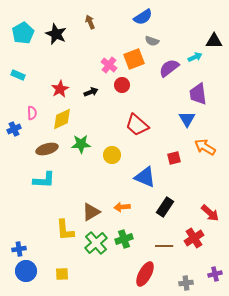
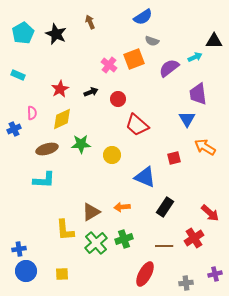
red circle at (122, 85): moved 4 px left, 14 px down
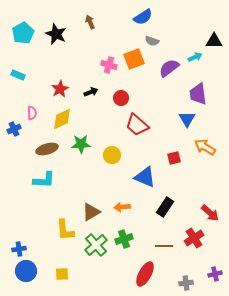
pink cross at (109, 65): rotated 21 degrees counterclockwise
red circle at (118, 99): moved 3 px right, 1 px up
green cross at (96, 243): moved 2 px down
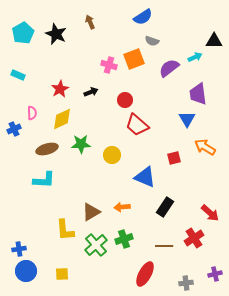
red circle at (121, 98): moved 4 px right, 2 px down
